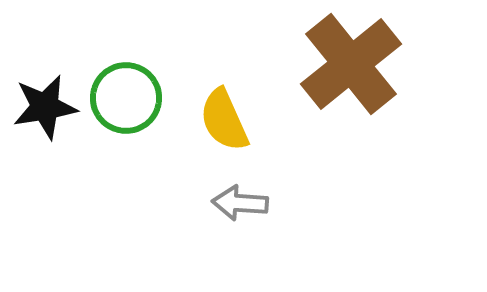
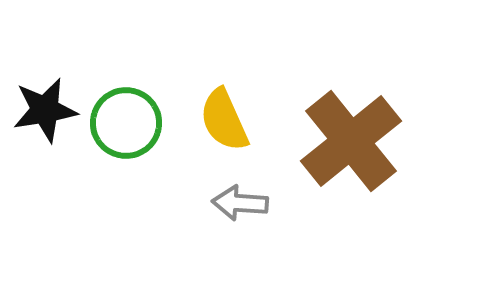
brown cross: moved 77 px down
green circle: moved 25 px down
black star: moved 3 px down
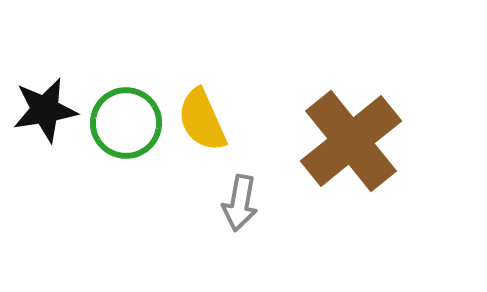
yellow semicircle: moved 22 px left
gray arrow: rotated 84 degrees counterclockwise
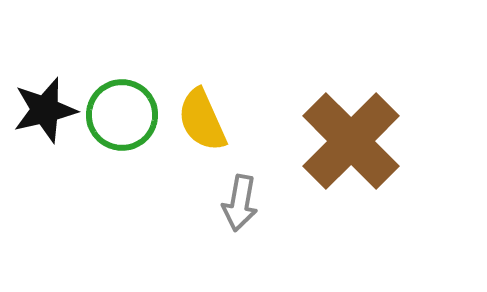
black star: rotated 4 degrees counterclockwise
green circle: moved 4 px left, 8 px up
brown cross: rotated 6 degrees counterclockwise
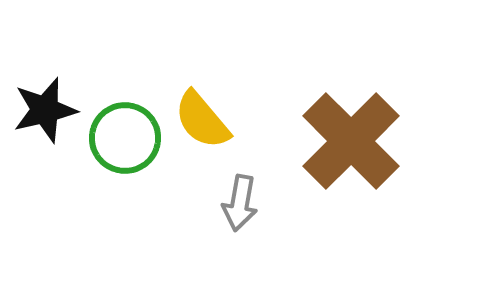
green circle: moved 3 px right, 23 px down
yellow semicircle: rotated 16 degrees counterclockwise
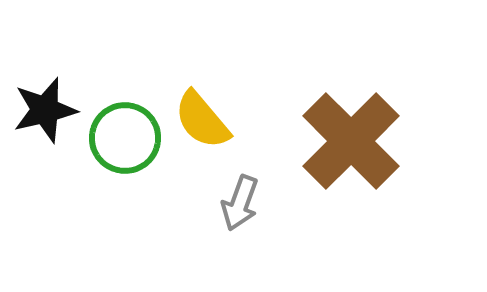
gray arrow: rotated 10 degrees clockwise
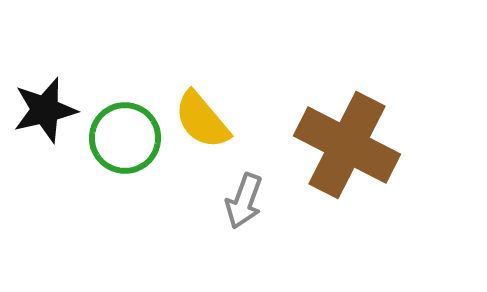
brown cross: moved 4 px left, 4 px down; rotated 18 degrees counterclockwise
gray arrow: moved 4 px right, 2 px up
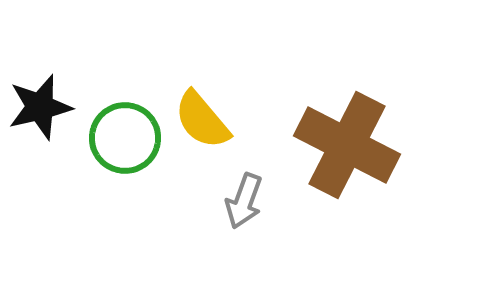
black star: moved 5 px left, 3 px up
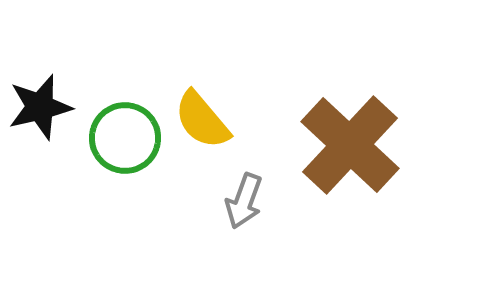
brown cross: moved 3 px right; rotated 16 degrees clockwise
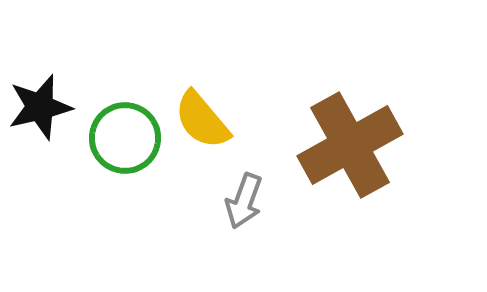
brown cross: rotated 18 degrees clockwise
